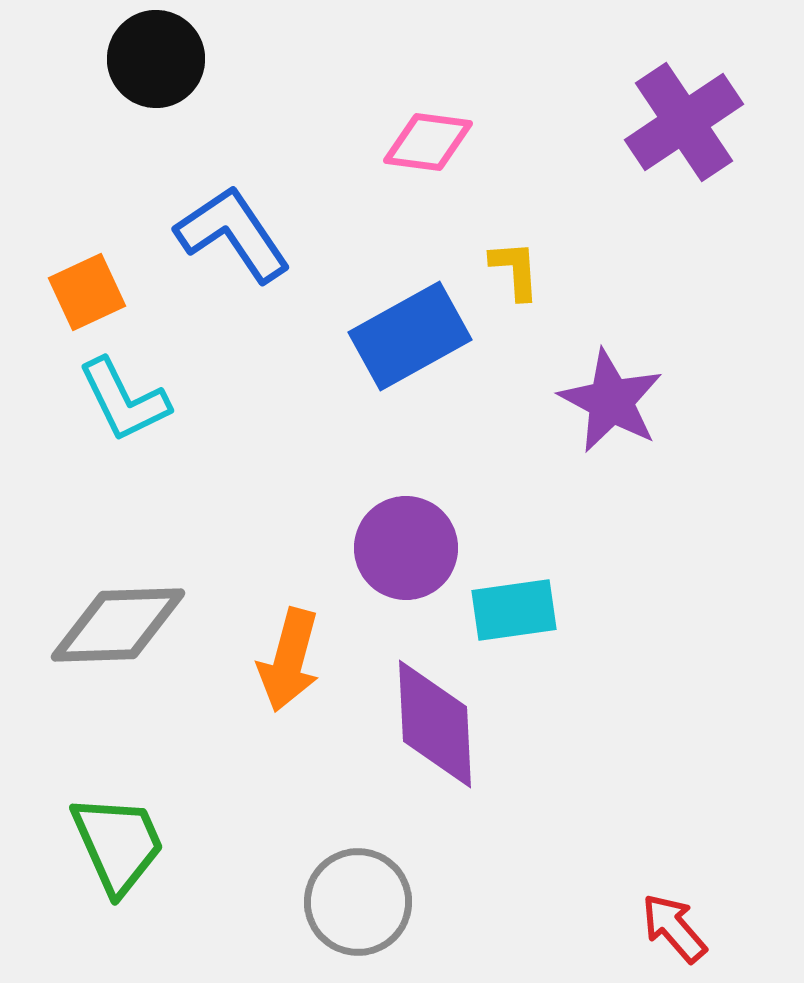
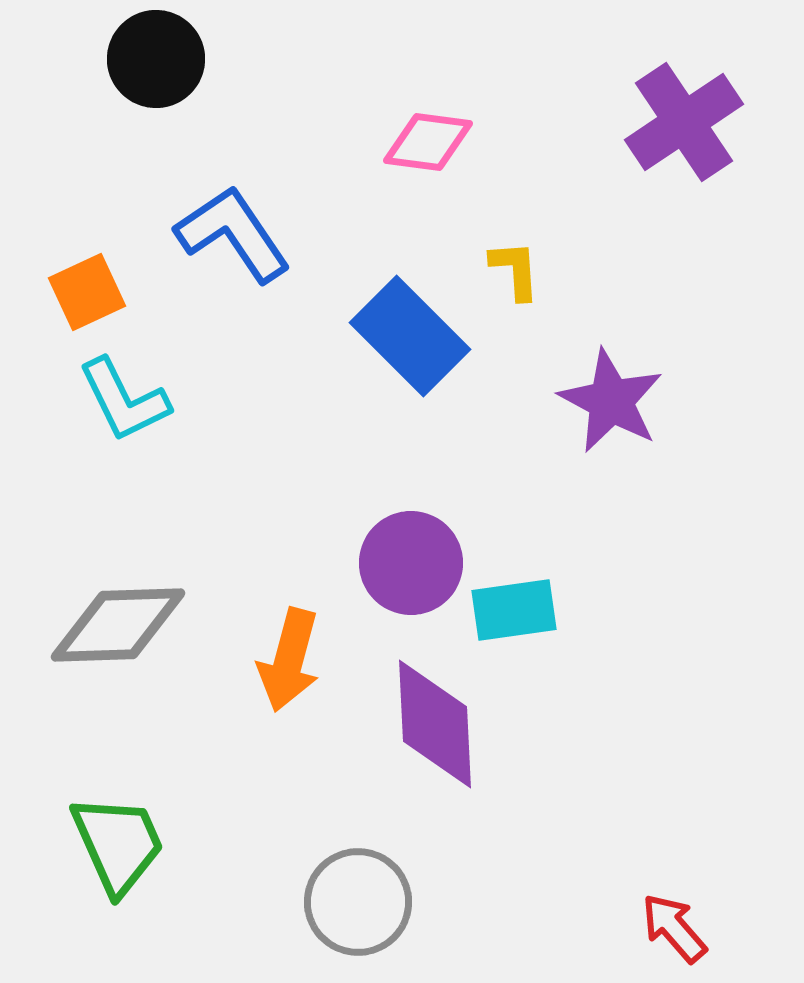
blue rectangle: rotated 74 degrees clockwise
purple circle: moved 5 px right, 15 px down
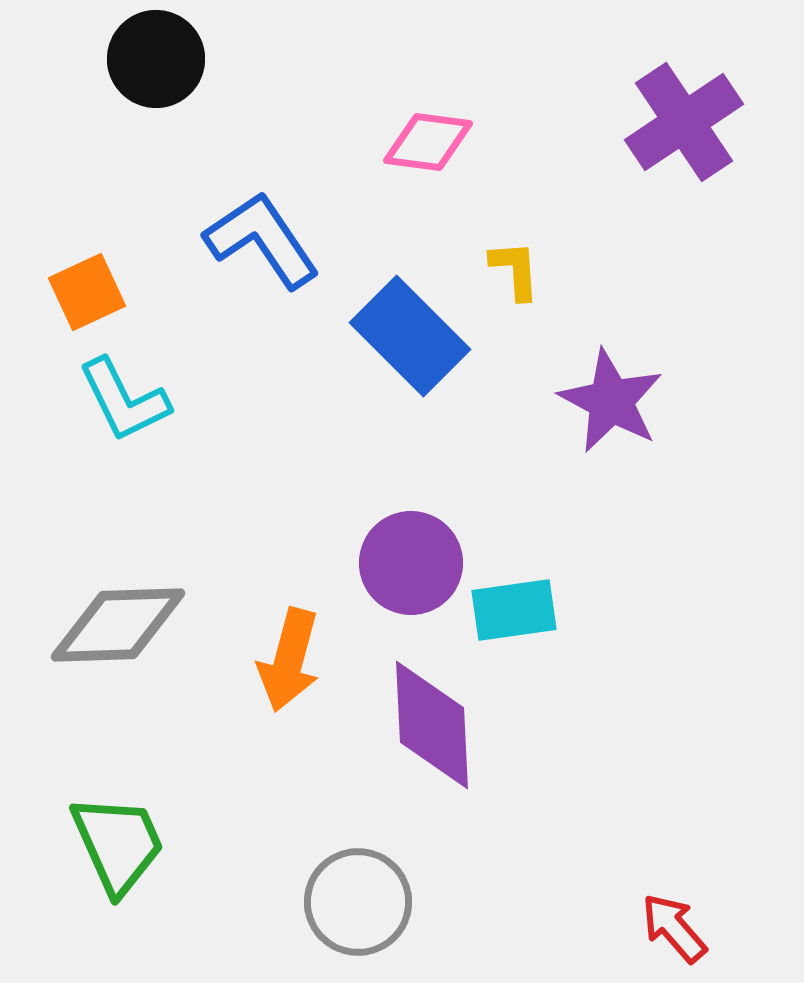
blue L-shape: moved 29 px right, 6 px down
purple diamond: moved 3 px left, 1 px down
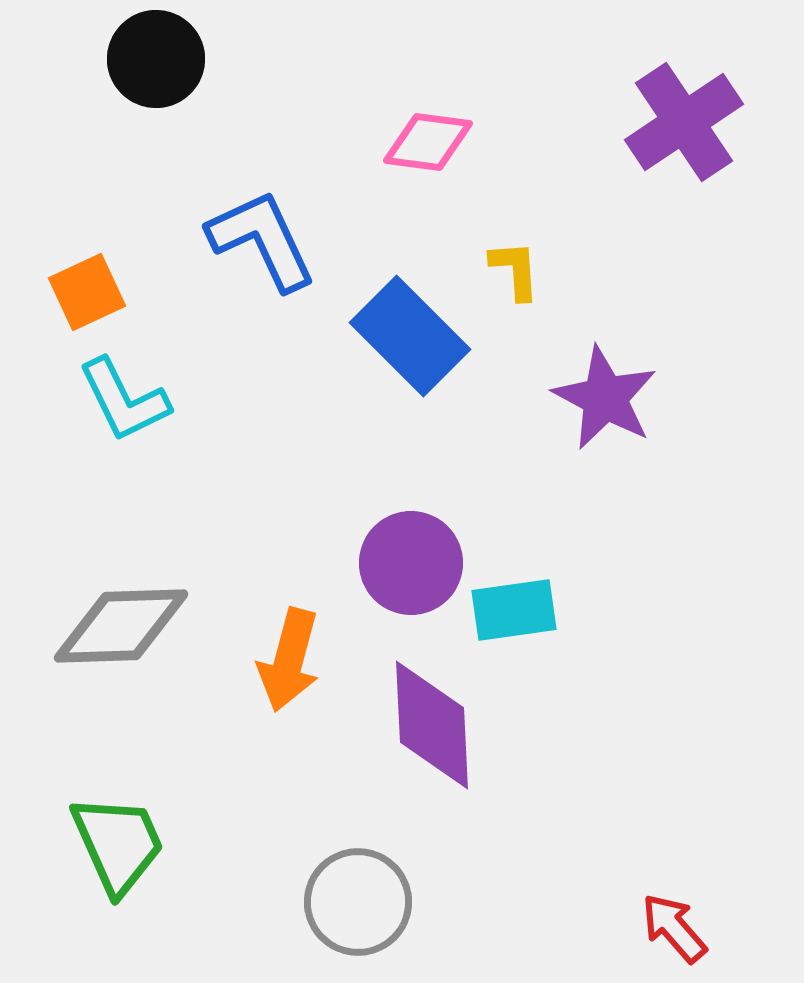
blue L-shape: rotated 9 degrees clockwise
purple star: moved 6 px left, 3 px up
gray diamond: moved 3 px right, 1 px down
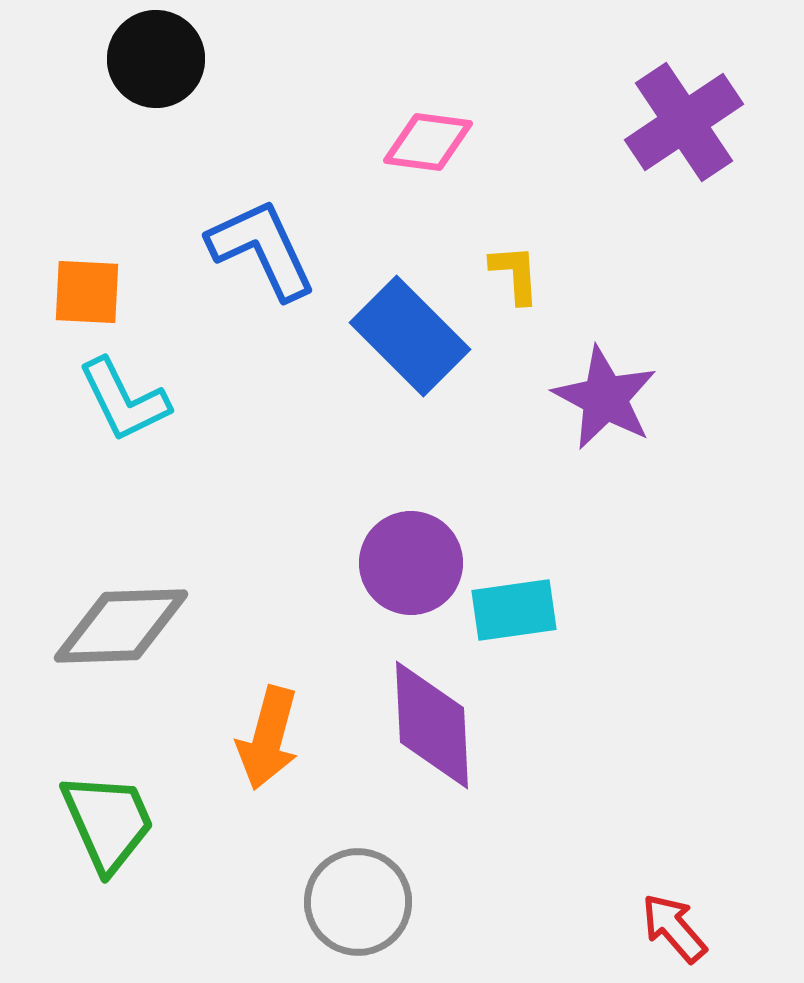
blue L-shape: moved 9 px down
yellow L-shape: moved 4 px down
orange square: rotated 28 degrees clockwise
orange arrow: moved 21 px left, 78 px down
green trapezoid: moved 10 px left, 22 px up
